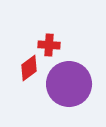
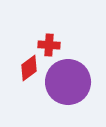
purple circle: moved 1 px left, 2 px up
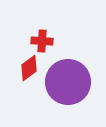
red cross: moved 7 px left, 4 px up
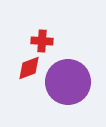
red diamond: rotated 16 degrees clockwise
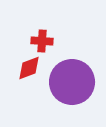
purple circle: moved 4 px right
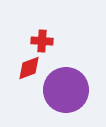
purple circle: moved 6 px left, 8 px down
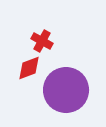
red cross: rotated 25 degrees clockwise
